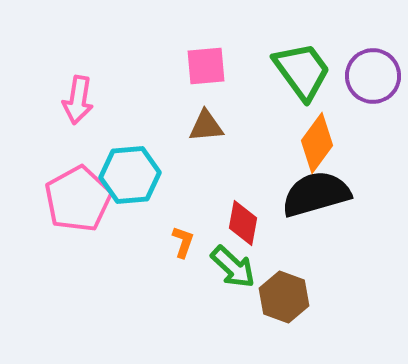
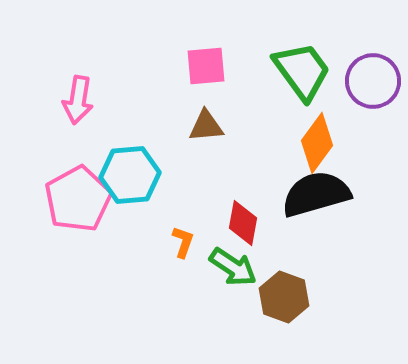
purple circle: moved 5 px down
green arrow: rotated 9 degrees counterclockwise
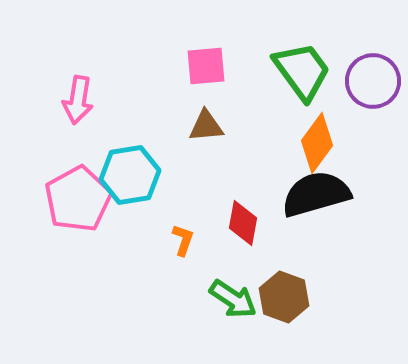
cyan hexagon: rotated 4 degrees counterclockwise
orange L-shape: moved 2 px up
green arrow: moved 32 px down
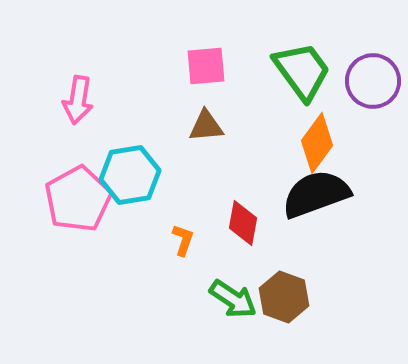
black semicircle: rotated 4 degrees counterclockwise
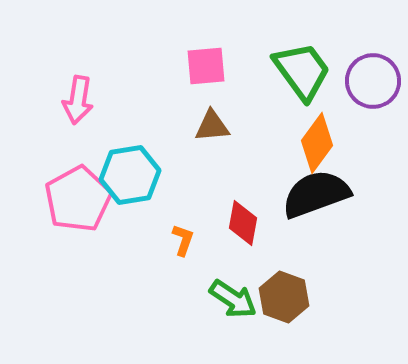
brown triangle: moved 6 px right
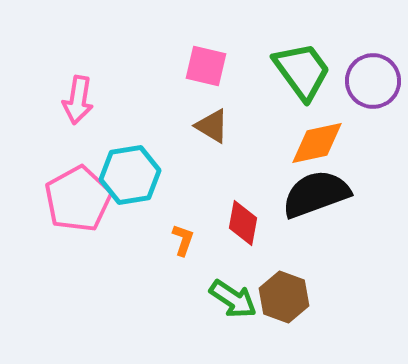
pink square: rotated 18 degrees clockwise
brown triangle: rotated 36 degrees clockwise
orange diamond: rotated 42 degrees clockwise
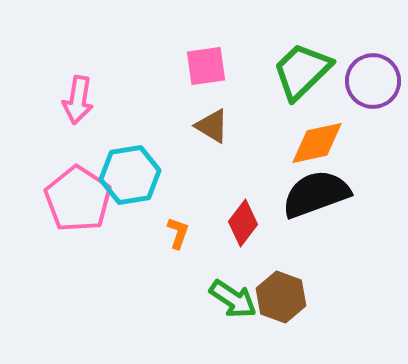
pink square: rotated 21 degrees counterclockwise
green trapezoid: rotated 98 degrees counterclockwise
pink pentagon: rotated 10 degrees counterclockwise
red diamond: rotated 27 degrees clockwise
orange L-shape: moved 5 px left, 7 px up
brown hexagon: moved 3 px left
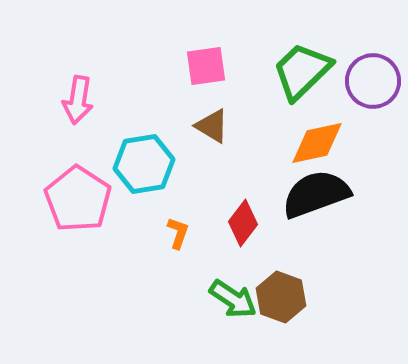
cyan hexagon: moved 14 px right, 11 px up
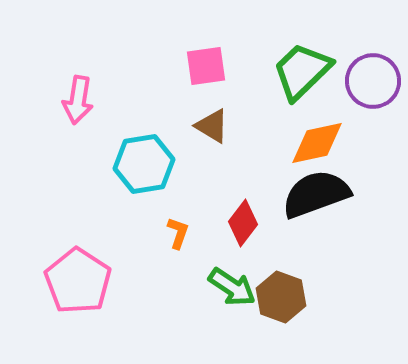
pink pentagon: moved 82 px down
green arrow: moved 1 px left, 12 px up
